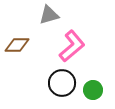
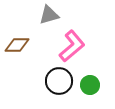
black circle: moved 3 px left, 2 px up
green circle: moved 3 px left, 5 px up
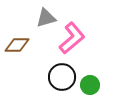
gray triangle: moved 3 px left, 3 px down
pink L-shape: moved 8 px up
black circle: moved 3 px right, 4 px up
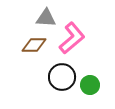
gray triangle: rotated 20 degrees clockwise
brown diamond: moved 17 px right
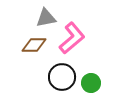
gray triangle: rotated 15 degrees counterclockwise
green circle: moved 1 px right, 2 px up
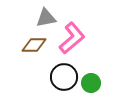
black circle: moved 2 px right
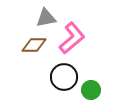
green circle: moved 7 px down
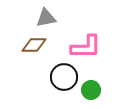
pink L-shape: moved 14 px right, 9 px down; rotated 40 degrees clockwise
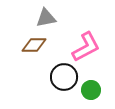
pink L-shape: rotated 28 degrees counterclockwise
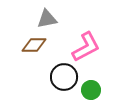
gray triangle: moved 1 px right, 1 px down
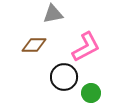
gray triangle: moved 6 px right, 5 px up
green circle: moved 3 px down
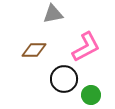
brown diamond: moved 5 px down
black circle: moved 2 px down
green circle: moved 2 px down
